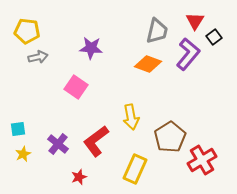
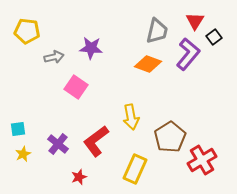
gray arrow: moved 16 px right
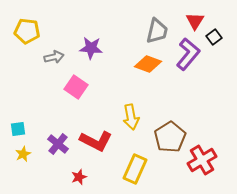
red L-shape: rotated 116 degrees counterclockwise
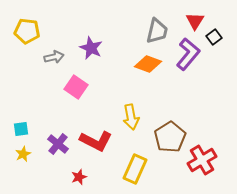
purple star: rotated 20 degrees clockwise
cyan square: moved 3 px right
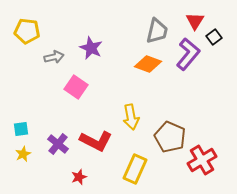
brown pentagon: rotated 16 degrees counterclockwise
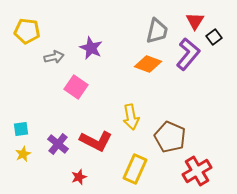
red cross: moved 5 px left, 11 px down
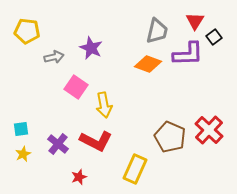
purple L-shape: rotated 48 degrees clockwise
yellow arrow: moved 27 px left, 12 px up
red cross: moved 12 px right, 41 px up; rotated 16 degrees counterclockwise
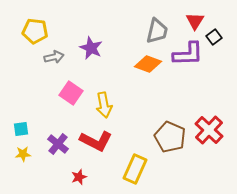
yellow pentagon: moved 8 px right
pink square: moved 5 px left, 6 px down
yellow star: rotated 21 degrees clockwise
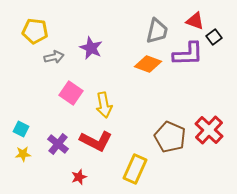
red triangle: rotated 42 degrees counterclockwise
cyan square: rotated 35 degrees clockwise
